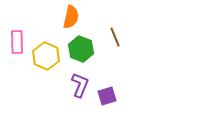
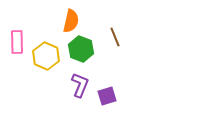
orange semicircle: moved 4 px down
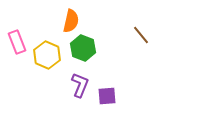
brown line: moved 26 px right, 2 px up; rotated 18 degrees counterclockwise
pink rectangle: rotated 20 degrees counterclockwise
green hexagon: moved 2 px right, 1 px up
yellow hexagon: moved 1 px right, 1 px up
purple square: rotated 12 degrees clockwise
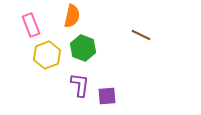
orange semicircle: moved 1 px right, 5 px up
brown line: rotated 24 degrees counterclockwise
pink rectangle: moved 14 px right, 17 px up
yellow hexagon: rotated 16 degrees clockwise
purple L-shape: rotated 15 degrees counterclockwise
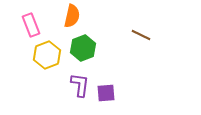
green hexagon: rotated 20 degrees clockwise
purple square: moved 1 px left, 3 px up
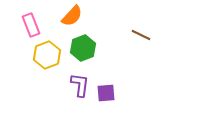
orange semicircle: rotated 30 degrees clockwise
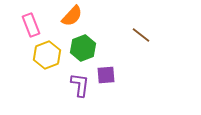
brown line: rotated 12 degrees clockwise
purple square: moved 18 px up
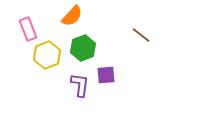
pink rectangle: moved 3 px left, 4 px down
